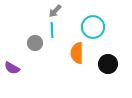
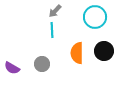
cyan circle: moved 2 px right, 10 px up
gray circle: moved 7 px right, 21 px down
black circle: moved 4 px left, 13 px up
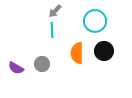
cyan circle: moved 4 px down
purple semicircle: moved 4 px right
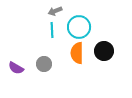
gray arrow: rotated 24 degrees clockwise
cyan circle: moved 16 px left, 6 px down
gray circle: moved 2 px right
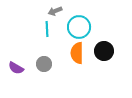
cyan line: moved 5 px left, 1 px up
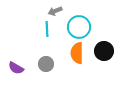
gray circle: moved 2 px right
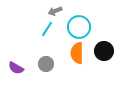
cyan line: rotated 35 degrees clockwise
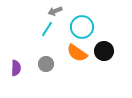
cyan circle: moved 3 px right
orange semicircle: rotated 55 degrees counterclockwise
purple semicircle: rotated 119 degrees counterclockwise
